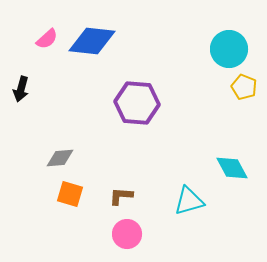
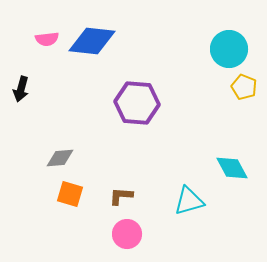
pink semicircle: rotated 35 degrees clockwise
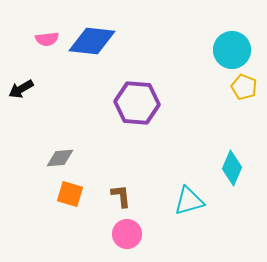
cyan circle: moved 3 px right, 1 px down
black arrow: rotated 45 degrees clockwise
cyan diamond: rotated 52 degrees clockwise
brown L-shape: rotated 80 degrees clockwise
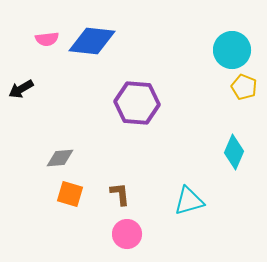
cyan diamond: moved 2 px right, 16 px up
brown L-shape: moved 1 px left, 2 px up
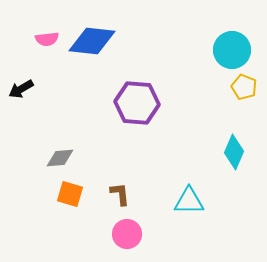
cyan triangle: rotated 16 degrees clockwise
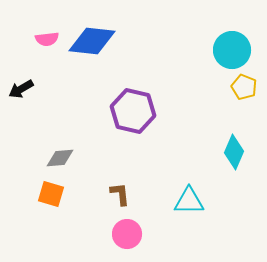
purple hexagon: moved 4 px left, 8 px down; rotated 9 degrees clockwise
orange square: moved 19 px left
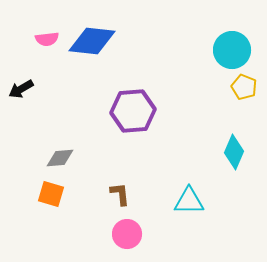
purple hexagon: rotated 18 degrees counterclockwise
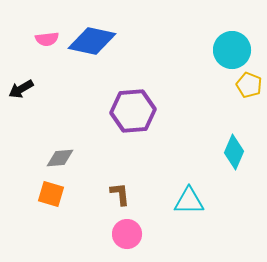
blue diamond: rotated 6 degrees clockwise
yellow pentagon: moved 5 px right, 2 px up
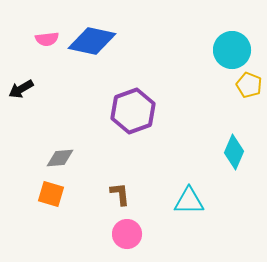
purple hexagon: rotated 15 degrees counterclockwise
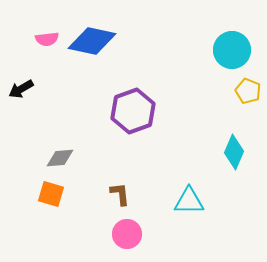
yellow pentagon: moved 1 px left, 6 px down
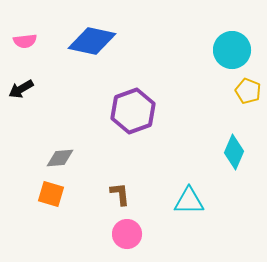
pink semicircle: moved 22 px left, 2 px down
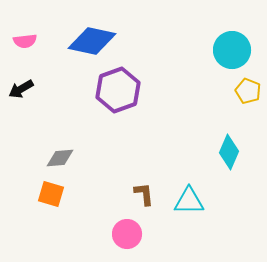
purple hexagon: moved 15 px left, 21 px up
cyan diamond: moved 5 px left
brown L-shape: moved 24 px right
